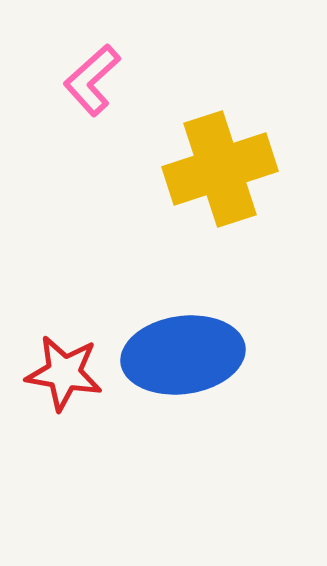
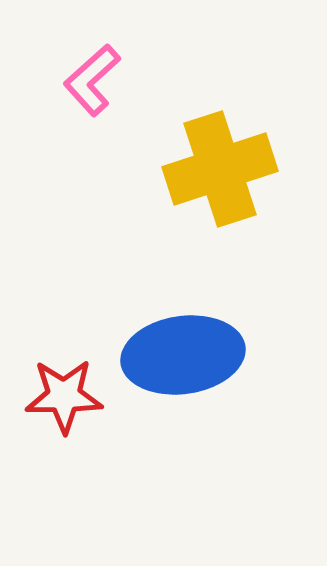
red star: moved 23 px down; rotated 10 degrees counterclockwise
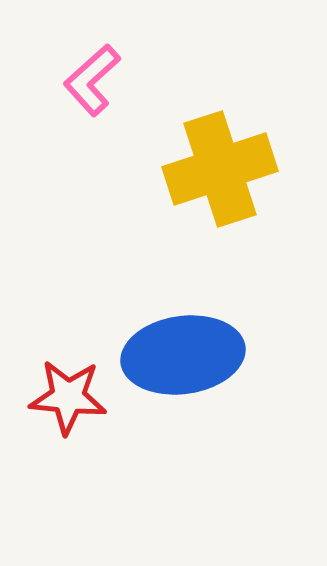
red star: moved 4 px right, 1 px down; rotated 6 degrees clockwise
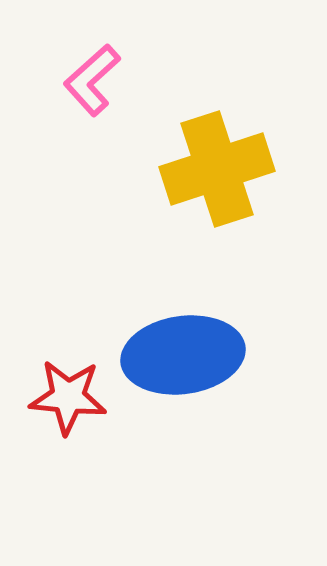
yellow cross: moved 3 px left
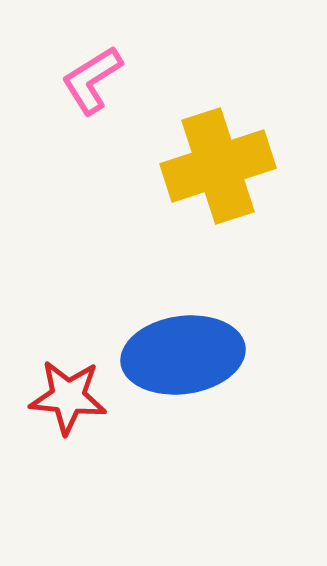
pink L-shape: rotated 10 degrees clockwise
yellow cross: moved 1 px right, 3 px up
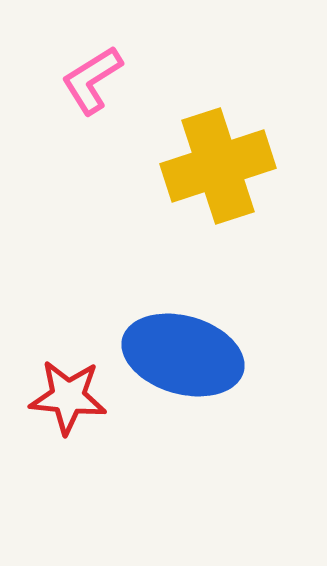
blue ellipse: rotated 24 degrees clockwise
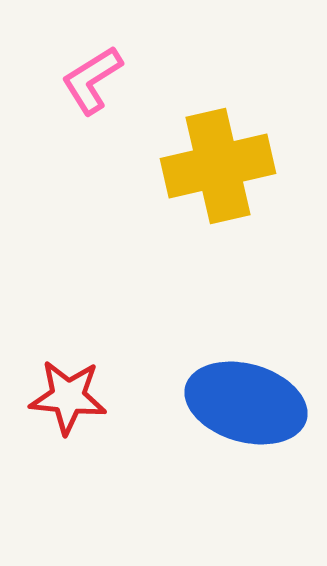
yellow cross: rotated 5 degrees clockwise
blue ellipse: moved 63 px right, 48 px down
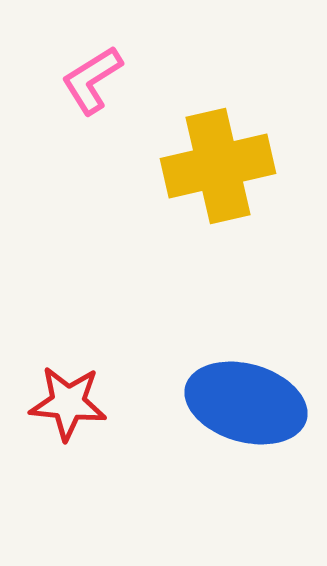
red star: moved 6 px down
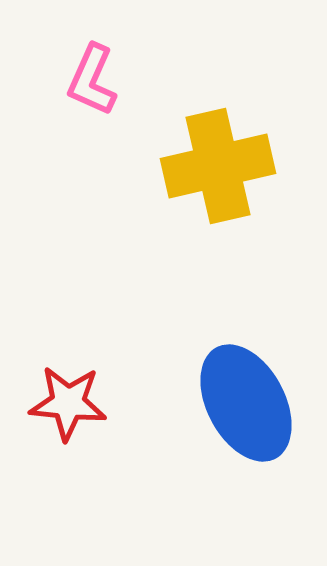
pink L-shape: rotated 34 degrees counterclockwise
blue ellipse: rotated 46 degrees clockwise
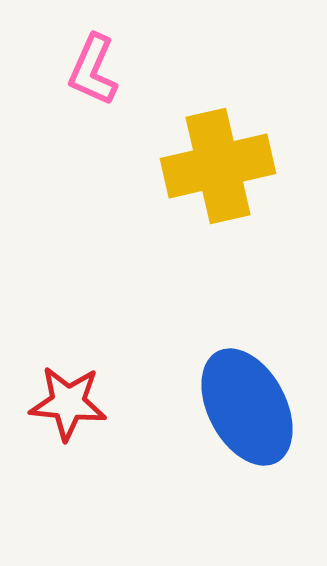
pink L-shape: moved 1 px right, 10 px up
blue ellipse: moved 1 px right, 4 px down
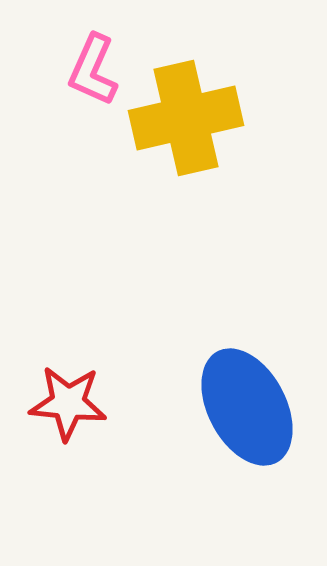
yellow cross: moved 32 px left, 48 px up
